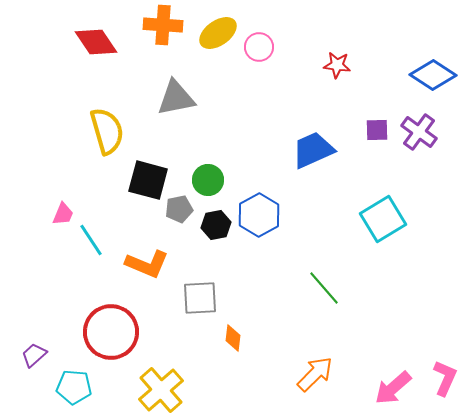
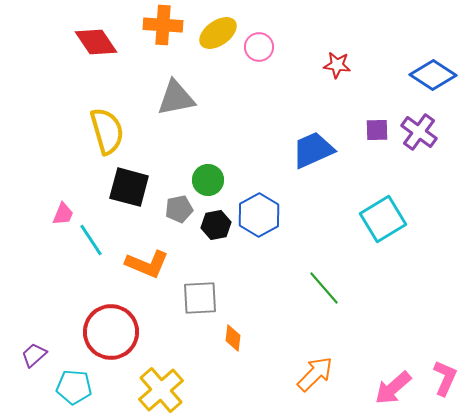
black square: moved 19 px left, 7 px down
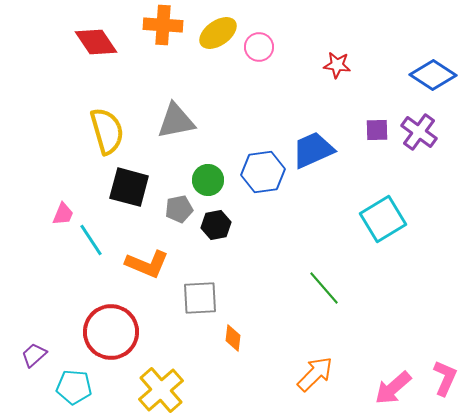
gray triangle: moved 23 px down
blue hexagon: moved 4 px right, 43 px up; rotated 21 degrees clockwise
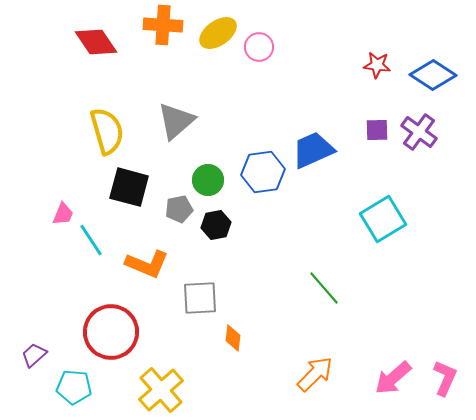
red star: moved 40 px right
gray triangle: rotated 30 degrees counterclockwise
pink arrow: moved 10 px up
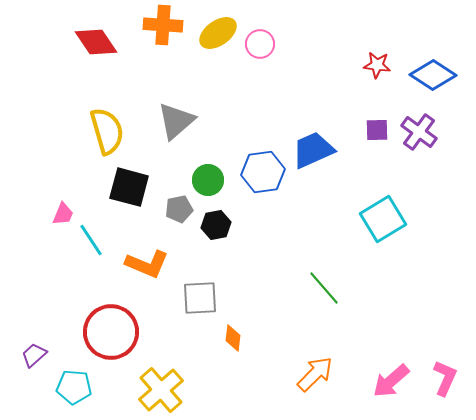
pink circle: moved 1 px right, 3 px up
pink arrow: moved 2 px left, 3 px down
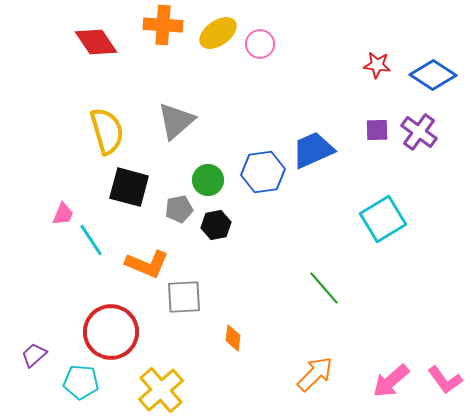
gray square: moved 16 px left, 1 px up
pink L-shape: moved 2 px down; rotated 120 degrees clockwise
cyan pentagon: moved 7 px right, 5 px up
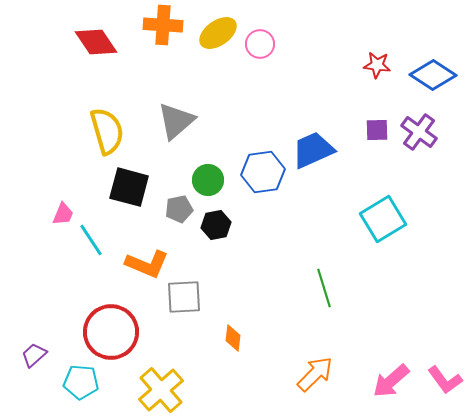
green line: rotated 24 degrees clockwise
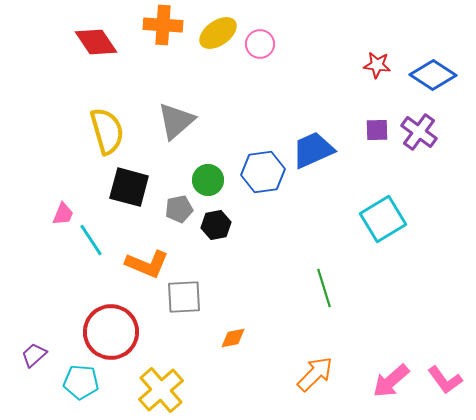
orange diamond: rotated 72 degrees clockwise
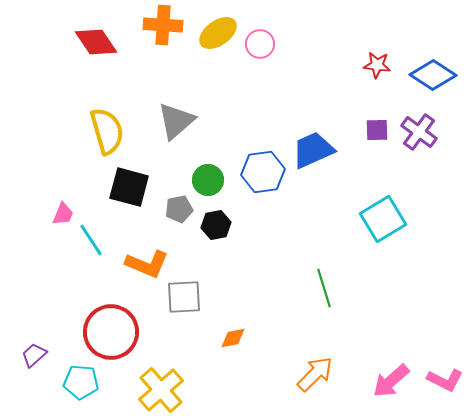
pink L-shape: rotated 27 degrees counterclockwise
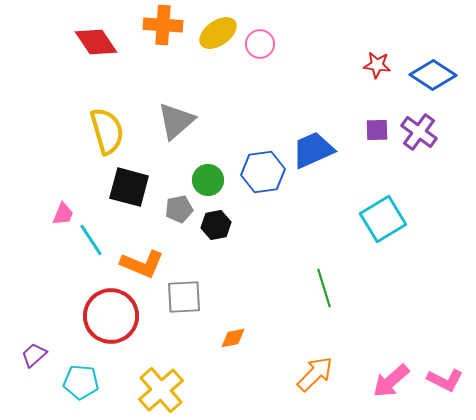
orange L-shape: moved 5 px left
red circle: moved 16 px up
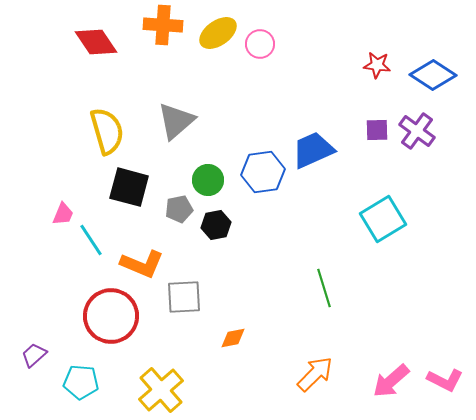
purple cross: moved 2 px left, 1 px up
